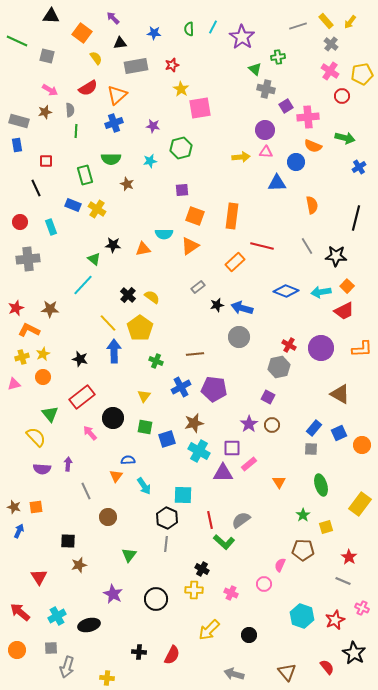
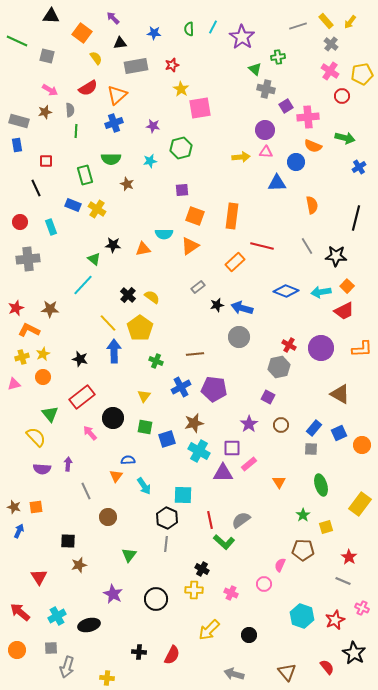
brown circle at (272, 425): moved 9 px right
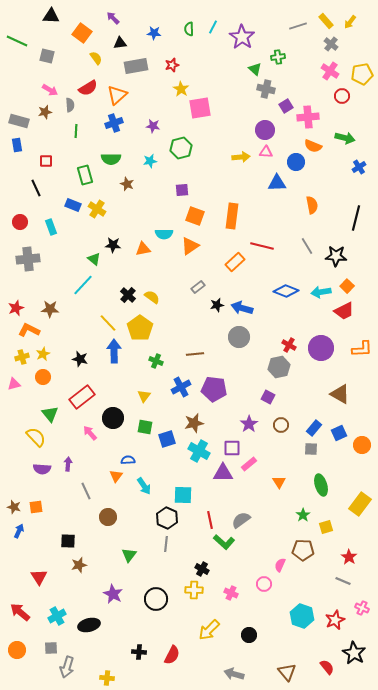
gray semicircle at (70, 110): moved 5 px up
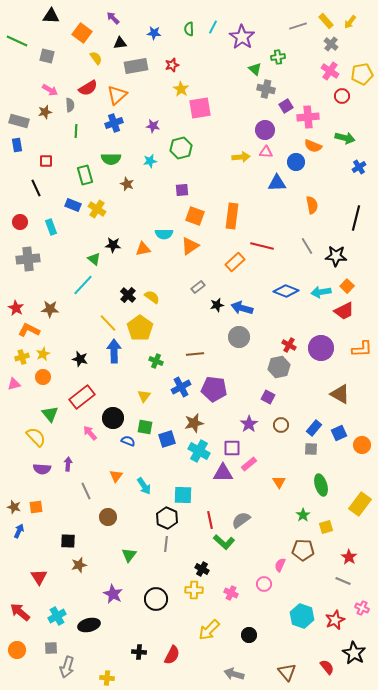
red star at (16, 308): rotated 21 degrees counterclockwise
blue semicircle at (128, 460): moved 19 px up; rotated 24 degrees clockwise
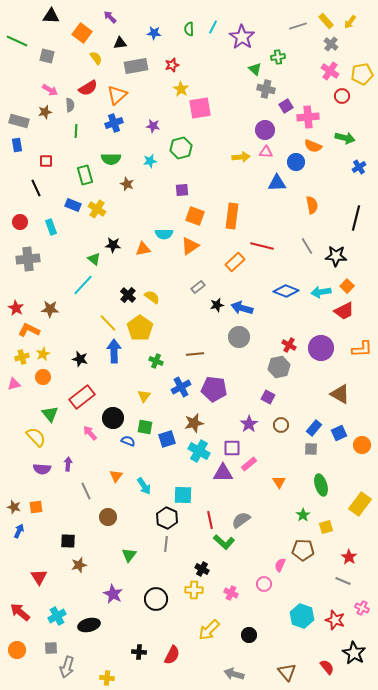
purple arrow at (113, 18): moved 3 px left, 1 px up
red star at (335, 620): rotated 30 degrees counterclockwise
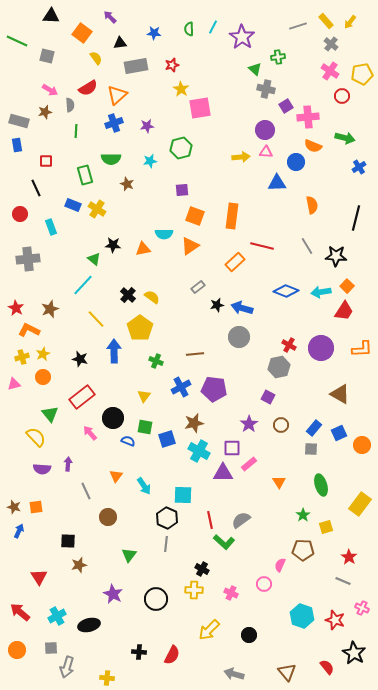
purple star at (153, 126): moved 6 px left; rotated 16 degrees counterclockwise
red circle at (20, 222): moved 8 px up
brown star at (50, 309): rotated 24 degrees counterclockwise
red trapezoid at (344, 311): rotated 30 degrees counterclockwise
yellow line at (108, 323): moved 12 px left, 4 px up
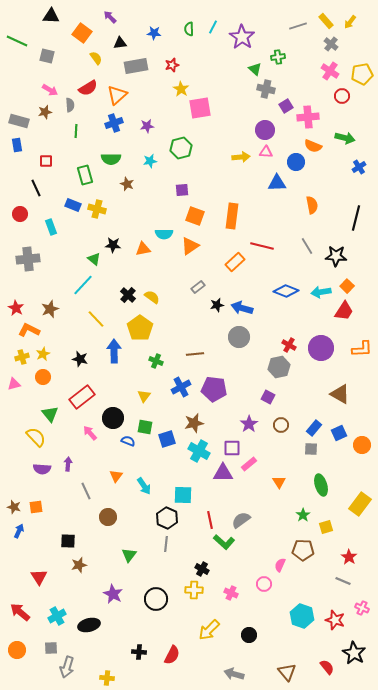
yellow cross at (97, 209): rotated 18 degrees counterclockwise
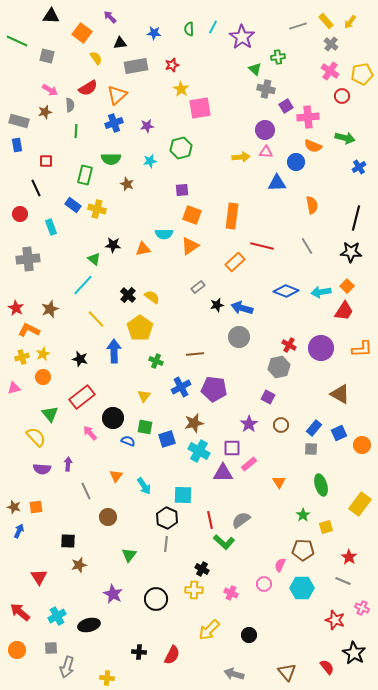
green rectangle at (85, 175): rotated 30 degrees clockwise
blue rectangle at (73, 205): rotated 14 degrees clockwise
orange square at (195, 216): moved 3 px left, 1 px up
black star at (336, 256): moved 15 px right, 4 px up
pink triangle at (14, 384): moved 4 px down
cyan hexagon at (302, 616): moved 28 px up; rotated 20 degrees counterclockwise
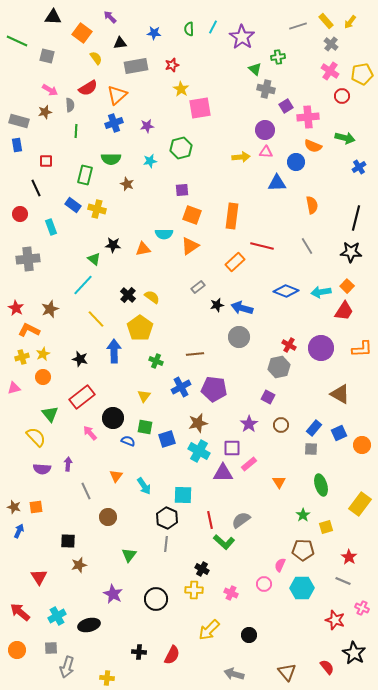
black triangle at (51, 16): moved 2 px right, 1 px down
brown star at (194, 423): moved 4 px right
